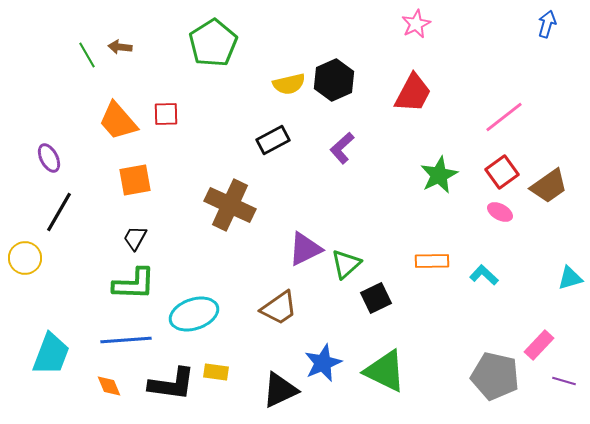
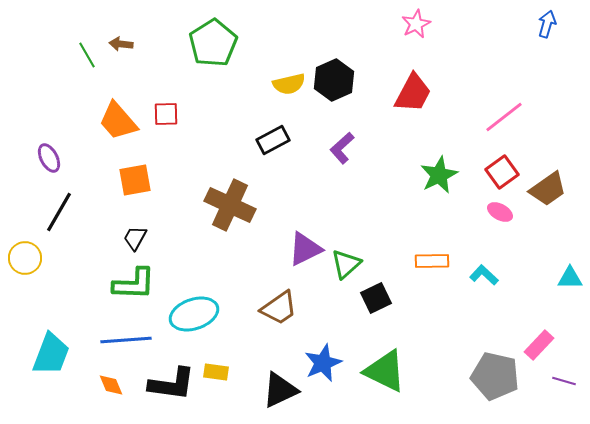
brown arrow at (120, 47): moved 1 px right, 3 px up
brown trapezoid at (549, 186): moved 1 px left, 3 px down
cyan triangle at (570, 278): rotated 16 degrees clockwise
orange diamond at (109, 386): moved 2 px right, 1 px up
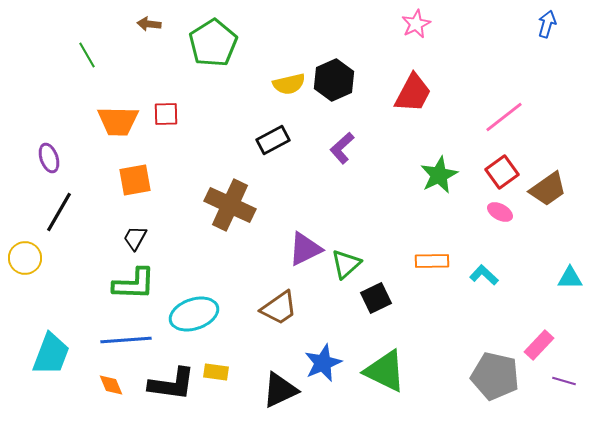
brown arrow at (121, 44): moved 28 px right, 20 px up
orange trapezoid at (118, 121): rotated 48 degrees counterclockwise
purple ellipse at (49, 158): rotated 8 degrees clockwise
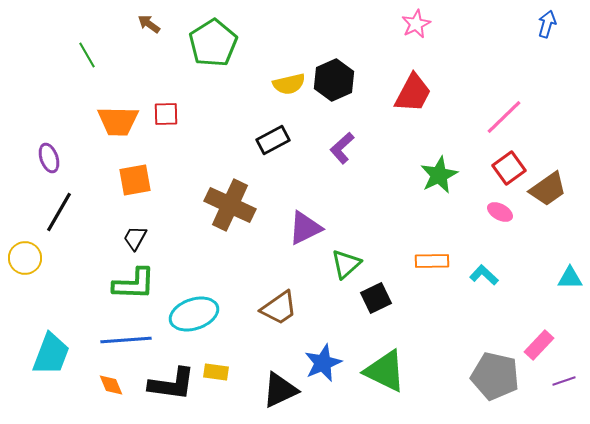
brown arrow at (149, 24): rotated 30 degrees clockwise
pink line at (504, 117): rotated 6 degrees counterclockwise
red square at (502, 172): moved 7 px right, 4 px up
purple triangle at (305, 249): moved 21 px up
purple line at (564, 381): rotated 35 degrees counterclockwise
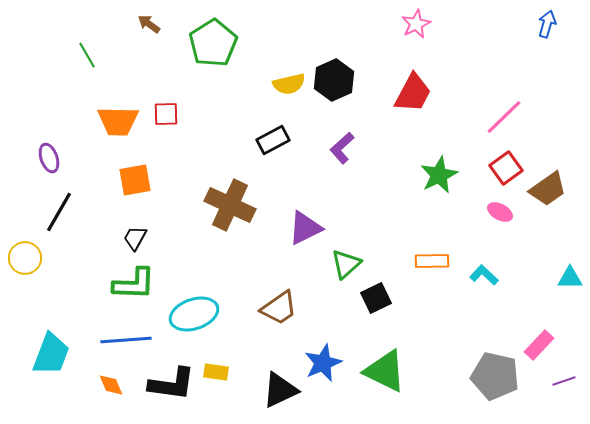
red square at (509, 168): moved 3 px left
